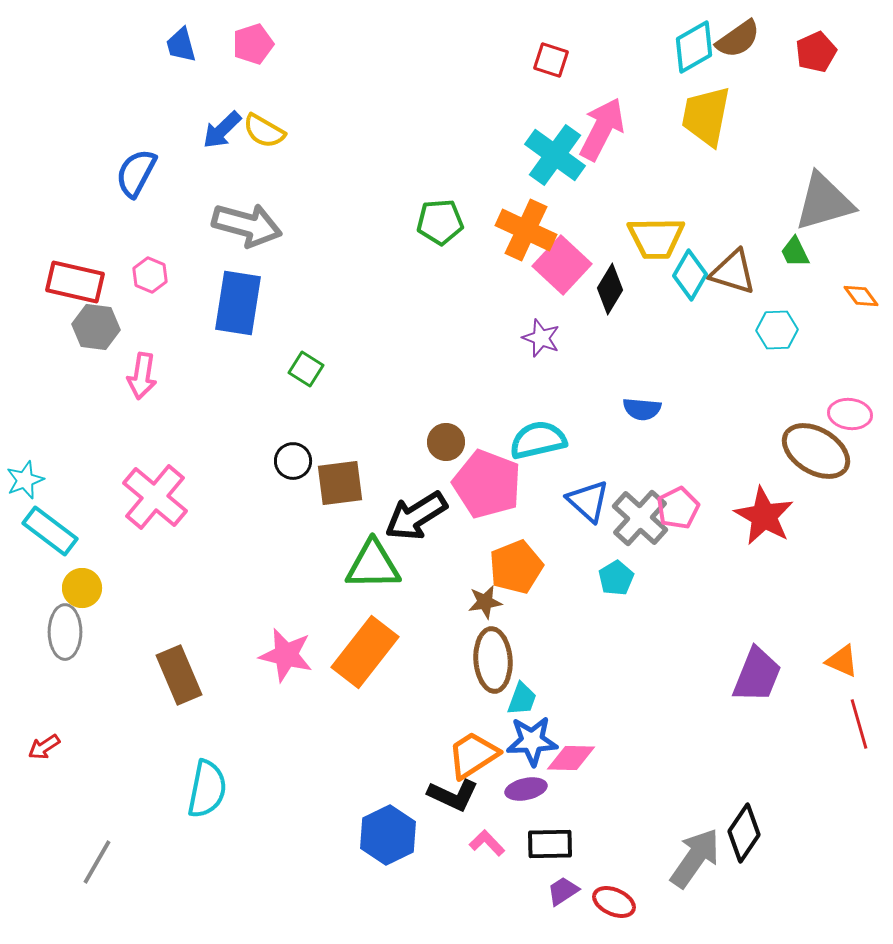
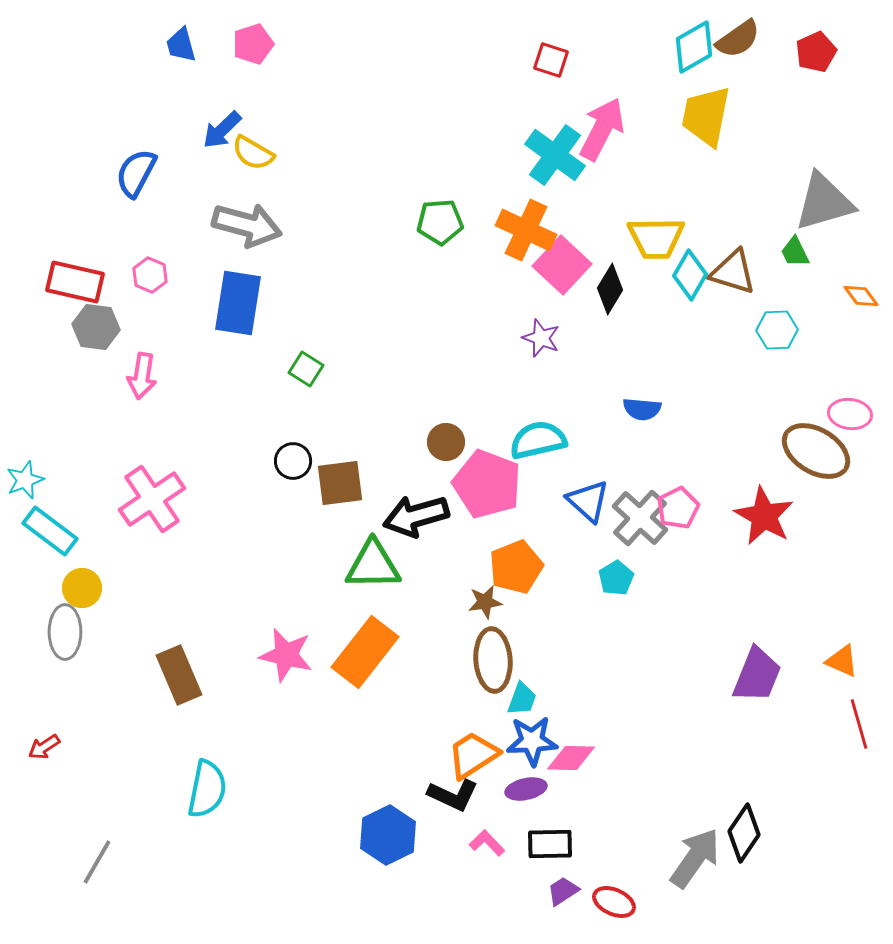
yellow semicircle at (264, 131): moved 11 px left, 22 px down
pink cross at (155, 497): moved 3 px left, 2 px down; rotated 16 degrees clockwise
black arrow at (416, 516): rotated 16 degrees clockwise
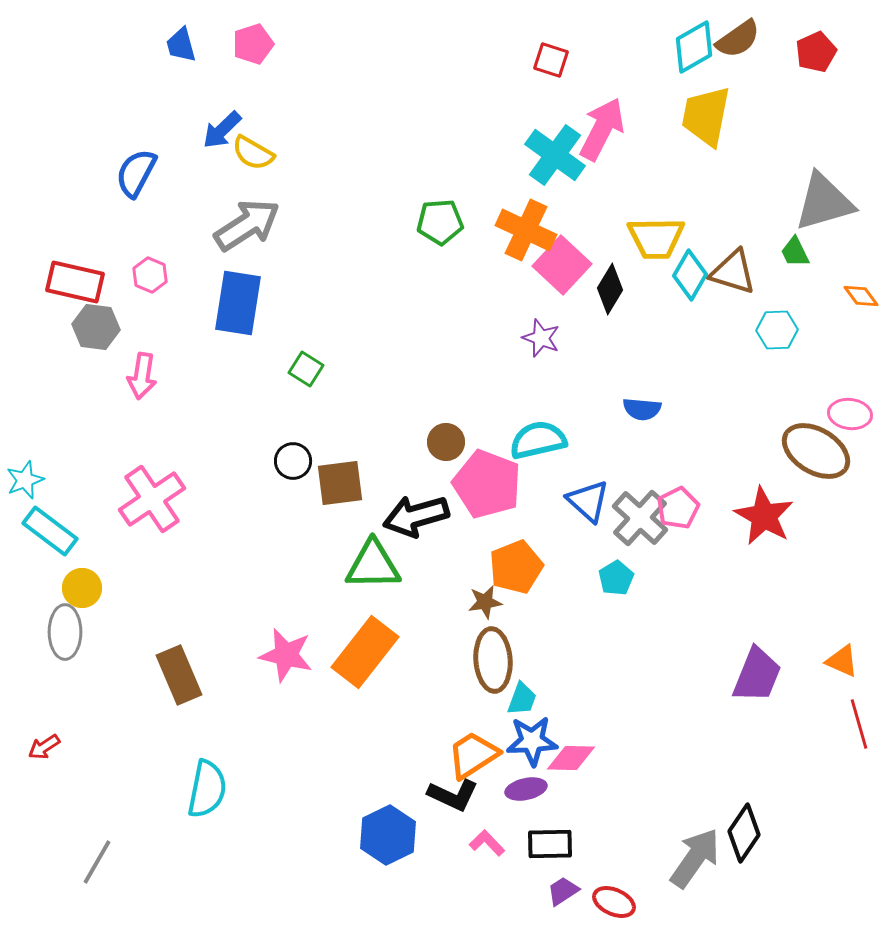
gray arrow at (247, 225): rotated 48 degrees counterclockwise
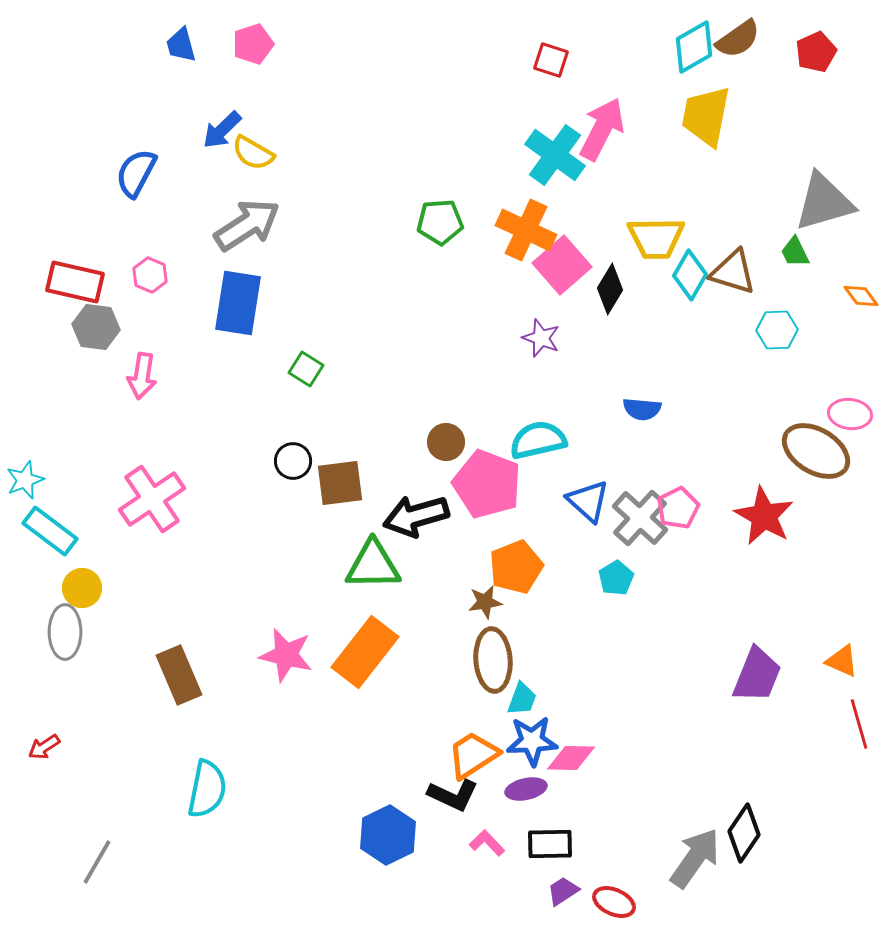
pink square at (562, 265): rotated 6 degrees clockwise
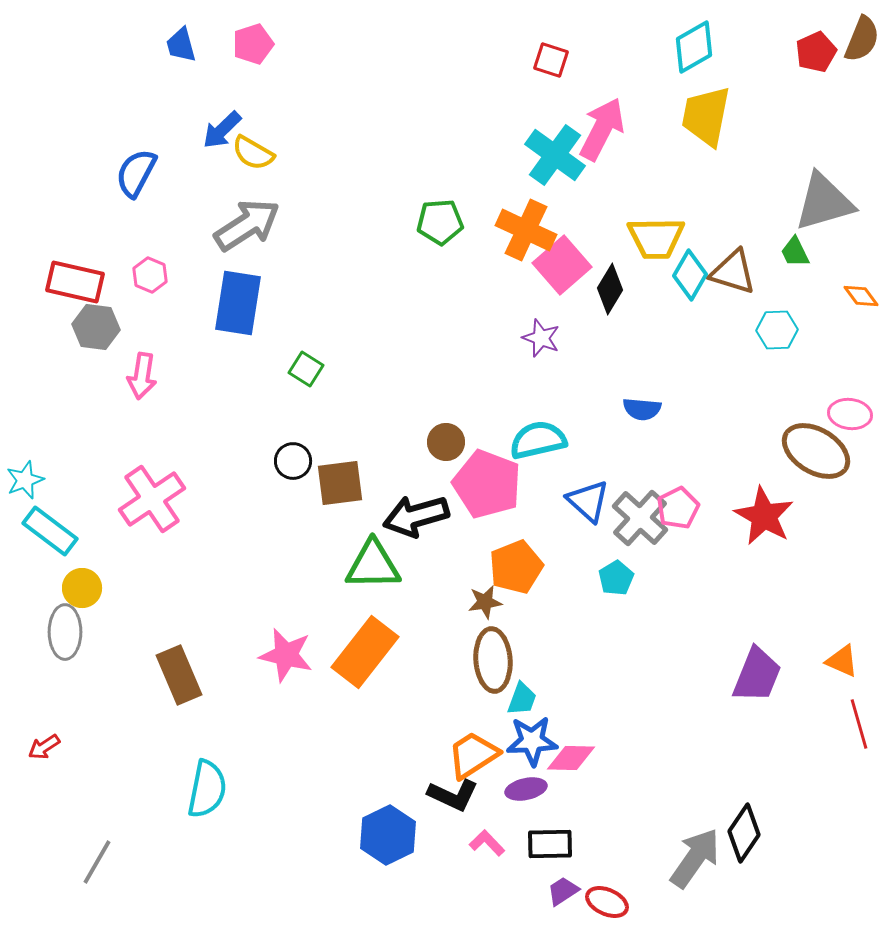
brown semicircle at (738, 39): moved 124 px right; rotated 33 degrees counterclockwise
red ellipse at (614, 902): moved 7 px left
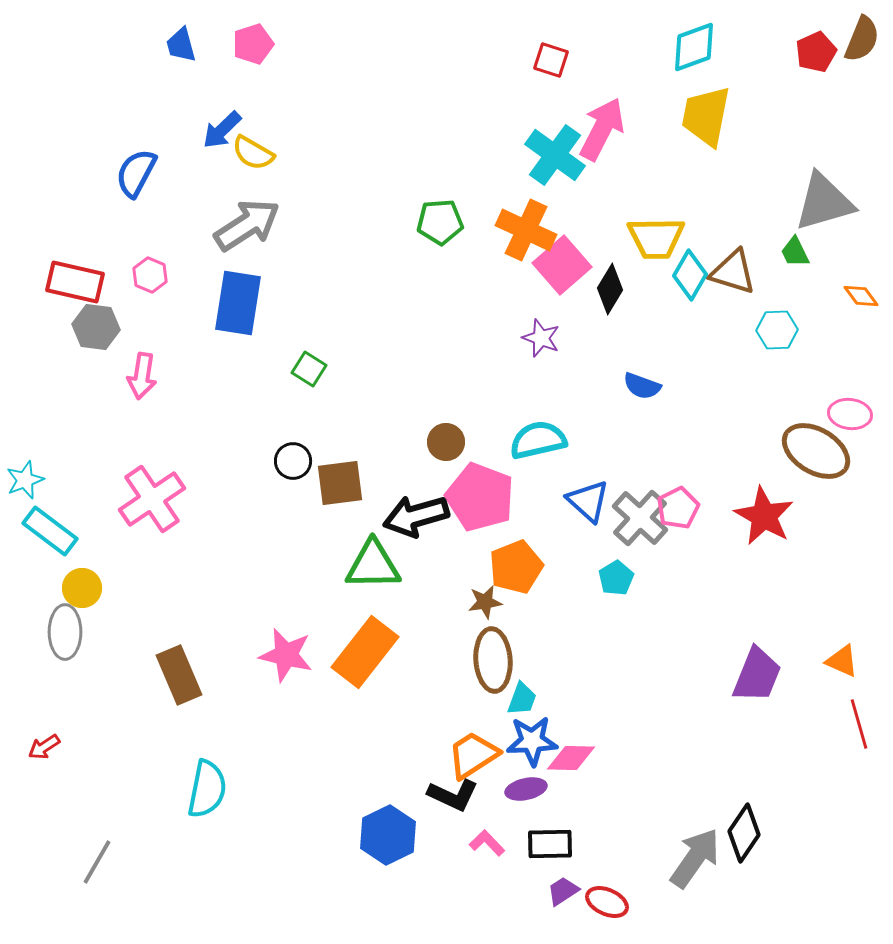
cyan diamond at (694, 47): rotated 10 degrees clockwise
green square at (306, 369): moved 3 px right
blue semicircle at (642, 409): moved 23 px up; rotated 15 degrees clockwise
pink pentagon at (487, 484): moved 7 px left, 13 px down
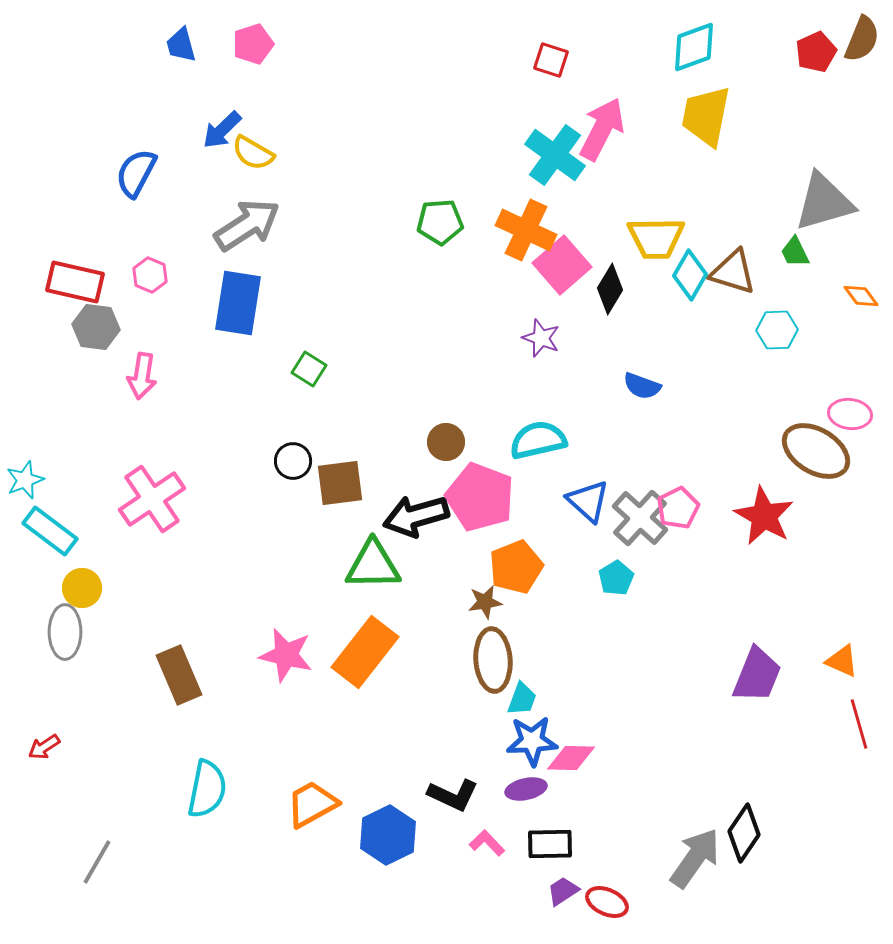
orange trapezoid at (473, 755): moved 161 px left, 49 px down; rotated 4 degrees clockwise
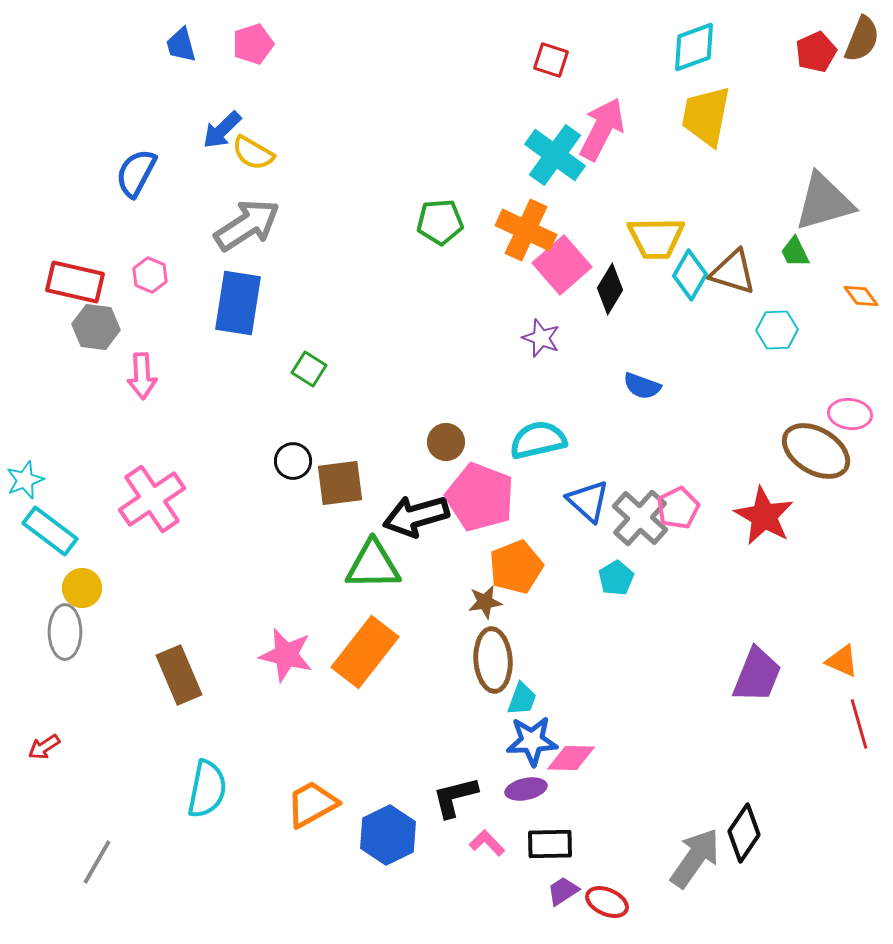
pink arrow at (142, 376): rotated 12 degrees counterclockwise
black L-shape at (453, 795): moved 2 px right, 2 px down; rotated 141 degrees clockwise
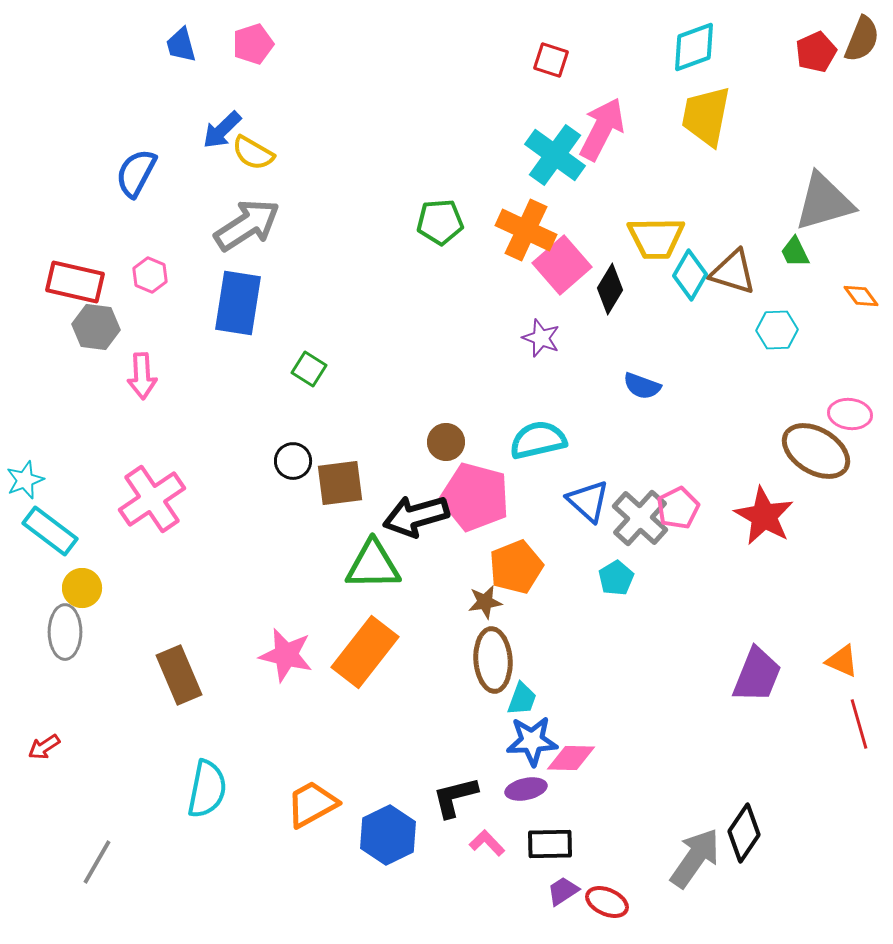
pink pentagon at (480, 497): moved 5 px left; rotated 6 degrees counterclockwise
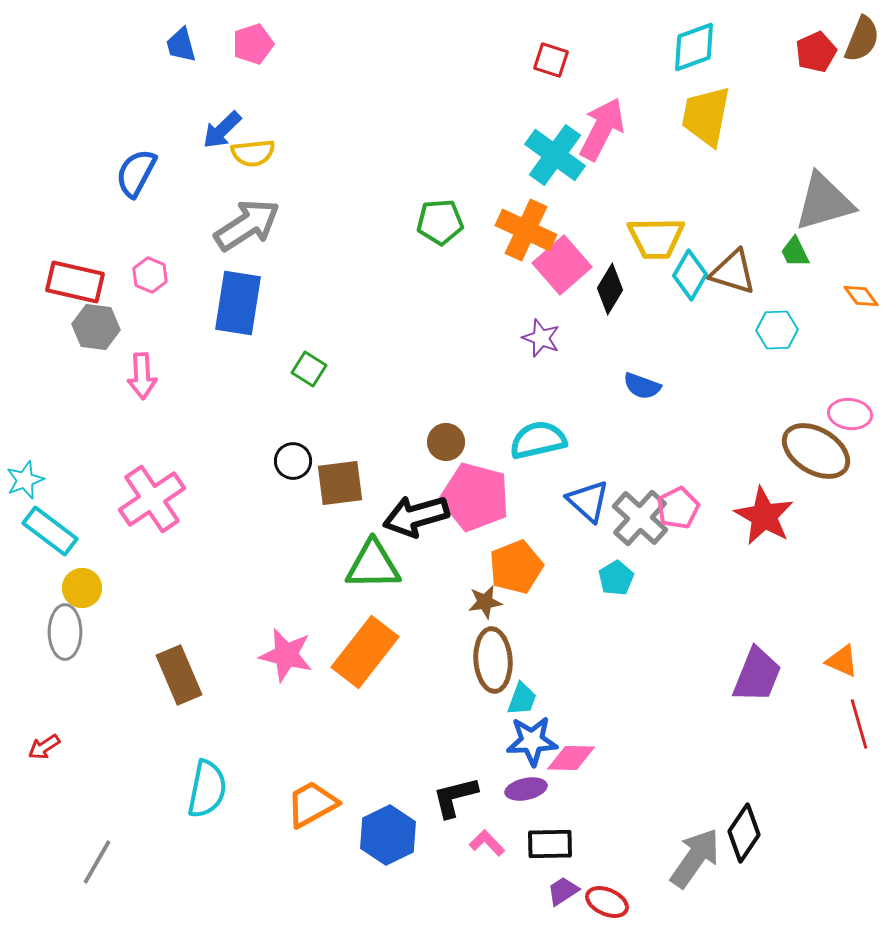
yellow semicircle at (253, 153): rotated 36 degrees counterclockwise
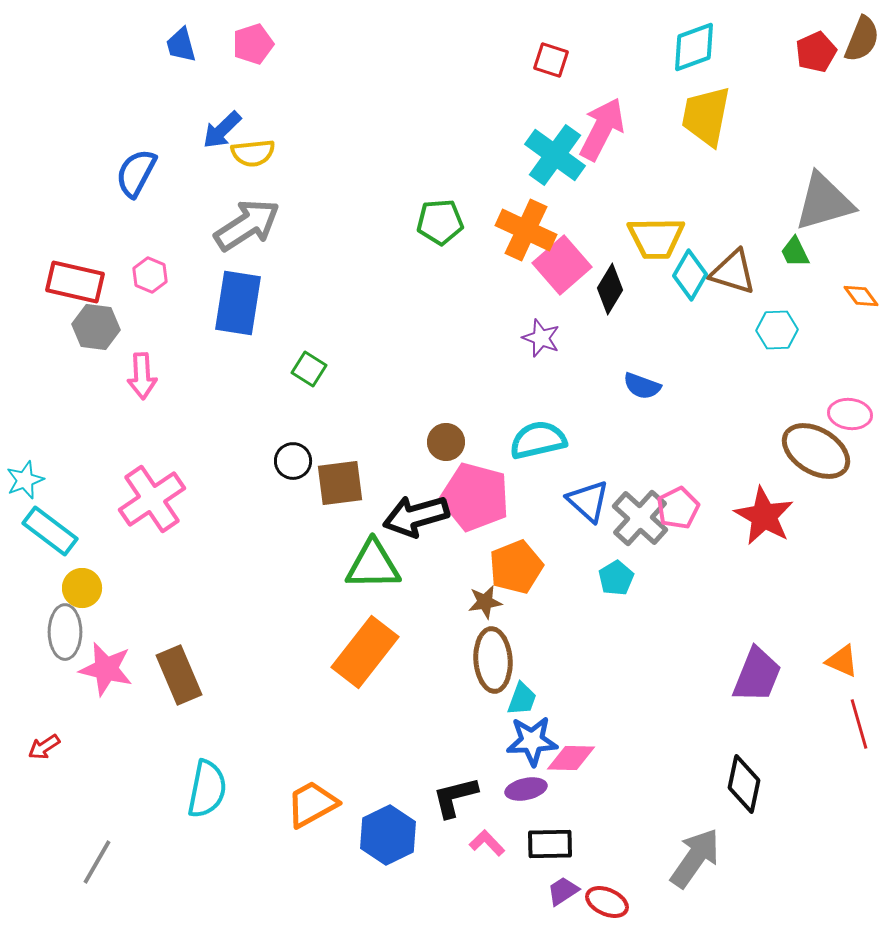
pink star at (286, 655): moved 180 px left, 14 px down
black diamond at (744, 833): moved 49 px up; rotated 22 degrees counterclockwise
